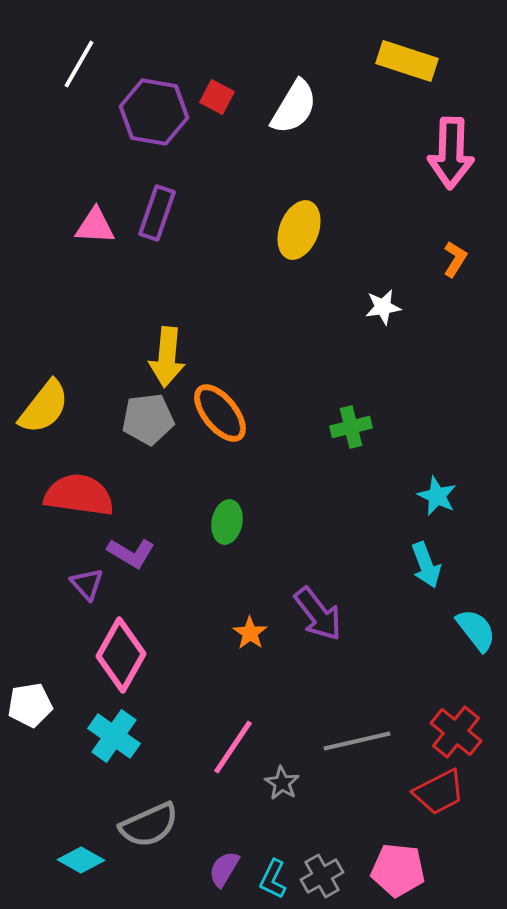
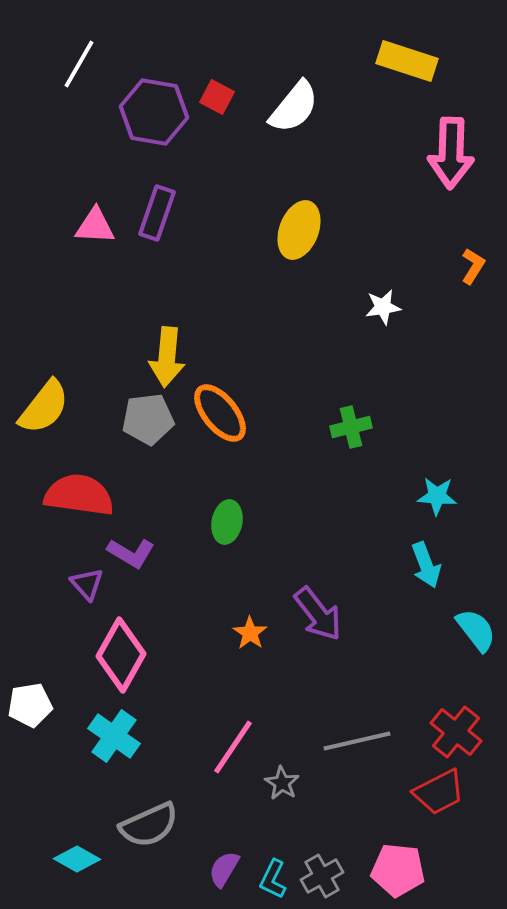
white semicircle: rotated 8 degrees clockwise
orange L-shape: moved 18 px right, 7 px down
cyan star: rotated 21 degrees counterclockwise
cyan diamond: moved 4 px left, 1 px up
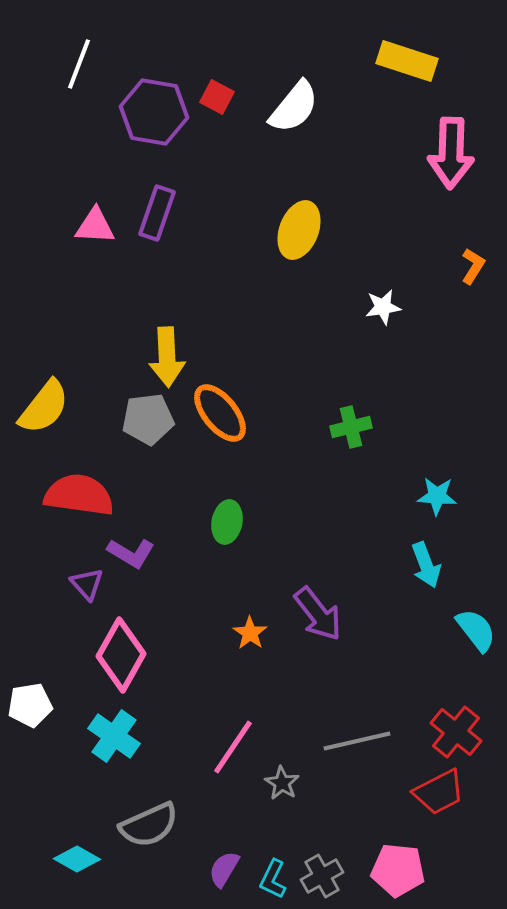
white line: rotated 9 degrees counterclockwise
yellow arrow: rotated 8 degrees counterclockwise
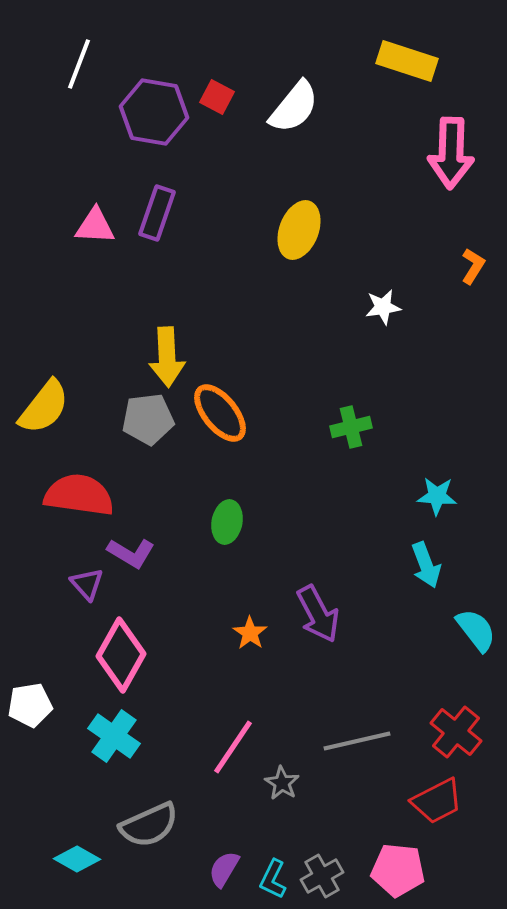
purple arrow: rotated 10 degrees clockwise
red trapezoid: moved 2 px left, 9 px down
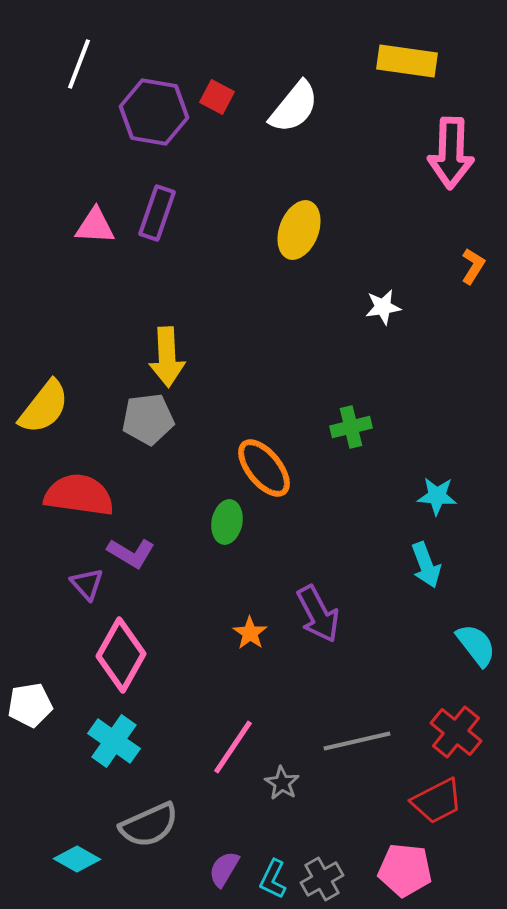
yellow rectangle: rotated 10 degrees counterclockwise
orange ellipse: moved 44 px right, 55 px down
cyan semicircle: moved 15 px down
cyan cross: moved 5 px down
pink pentagon: moved 7 px right
gray cross: moved 3 px down
